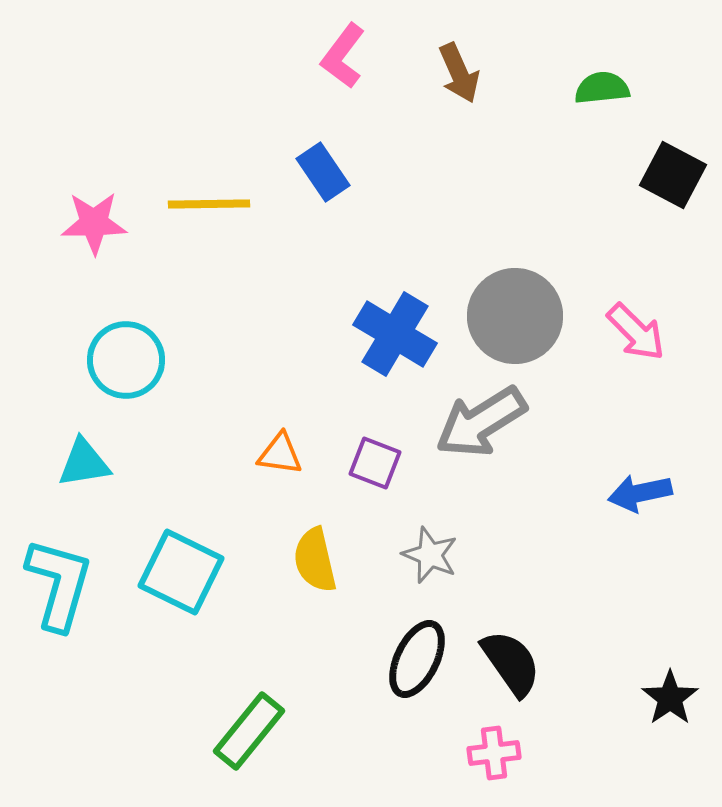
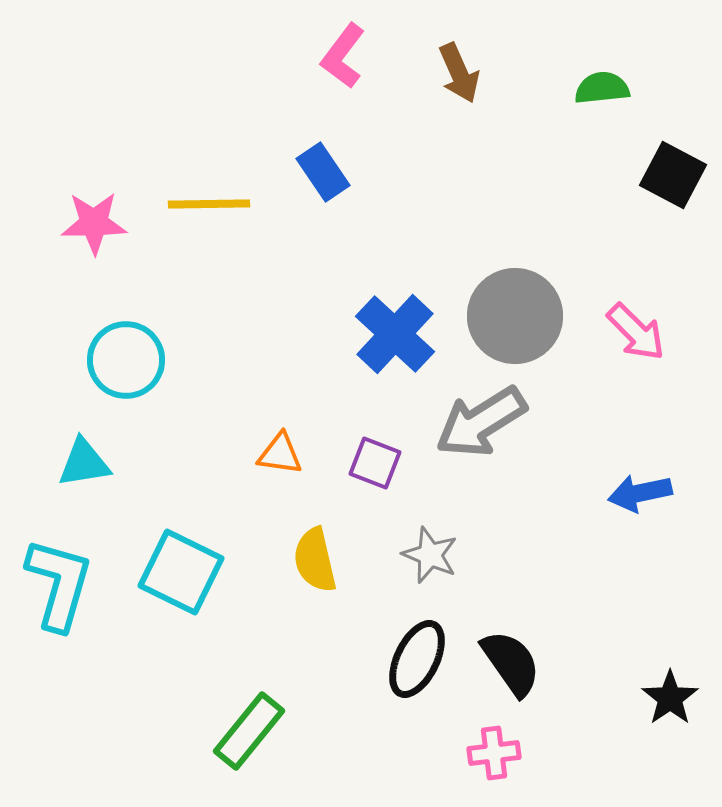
blue cross: rotated 12 degrees clockwise
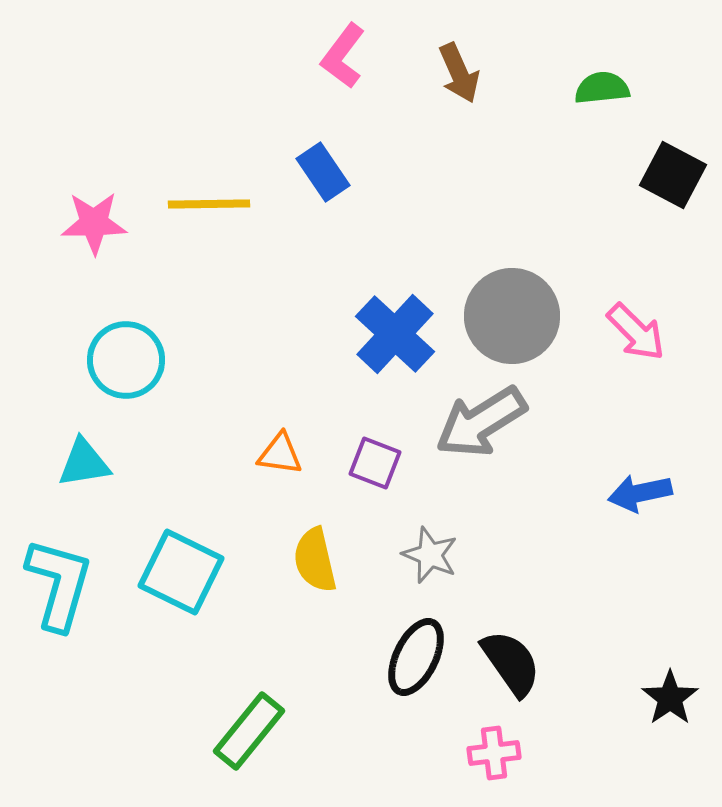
gray circle: moved 3 px left
black ellipse: moved 1 px left, 2 px up
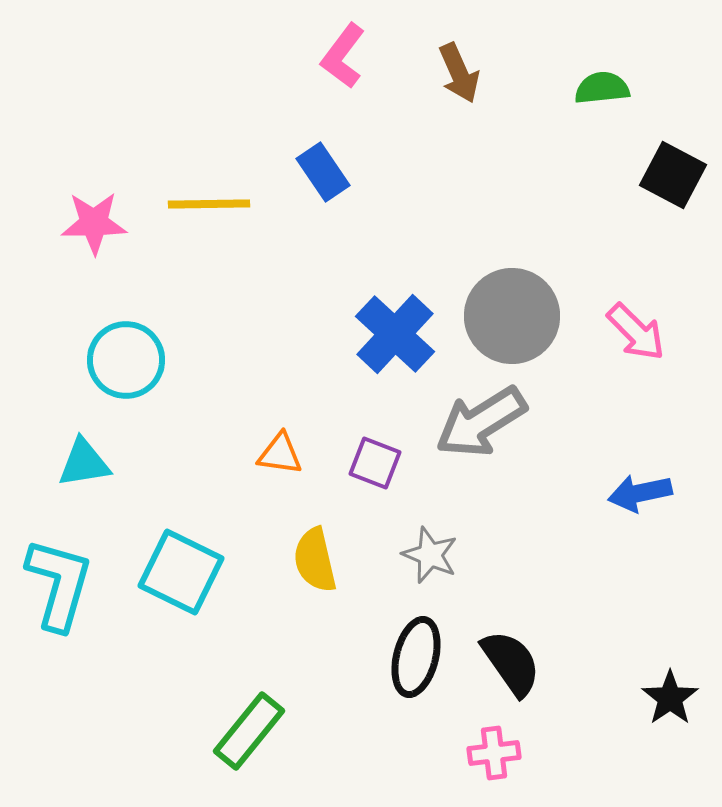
black ellipse: rotated 12 degrees counterclockwise
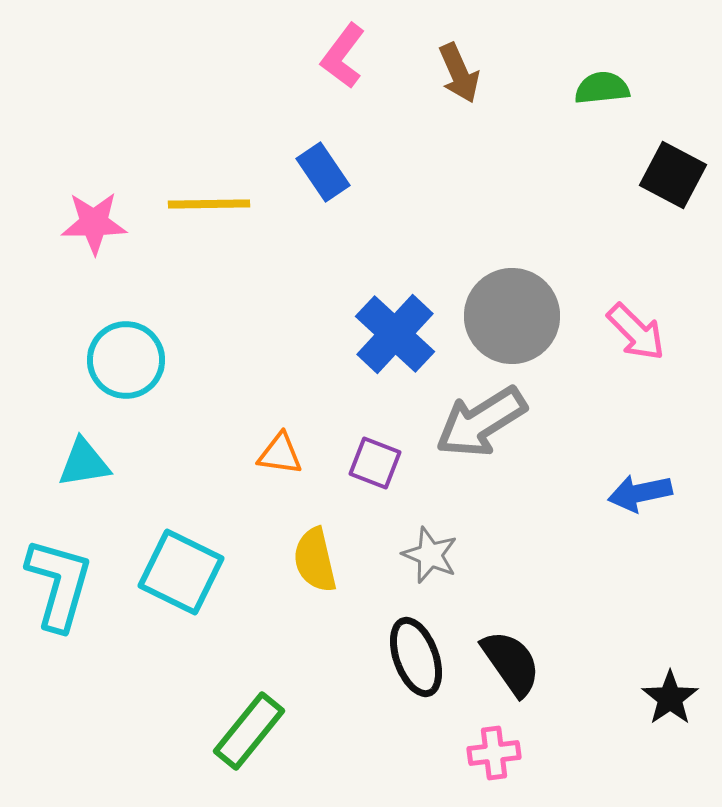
black ellipse: rotated 34 degrees counterclockwise
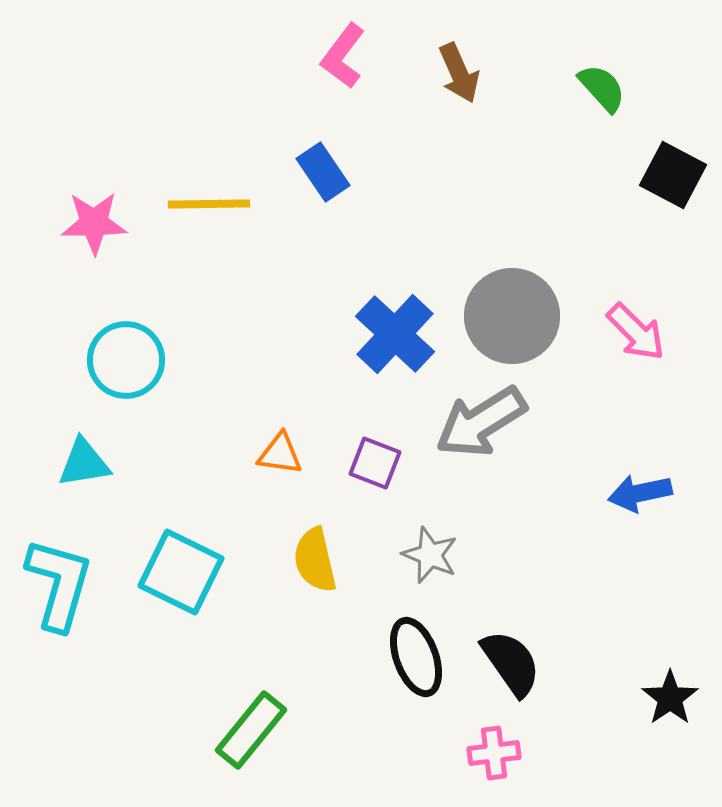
green semicircle: rotated 54 degrees clockwise
green rectangle: moved 2 px right, 1 px up
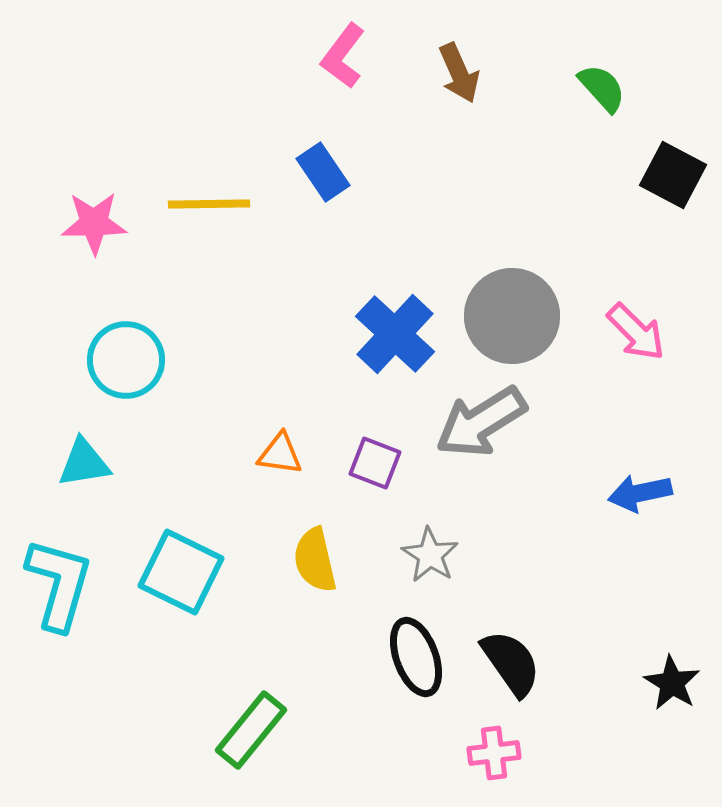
gray star: rotated 10 degrees clockwise
black star: moved 2 px right, 15 px up; rotated 6 degrees counterclockwise
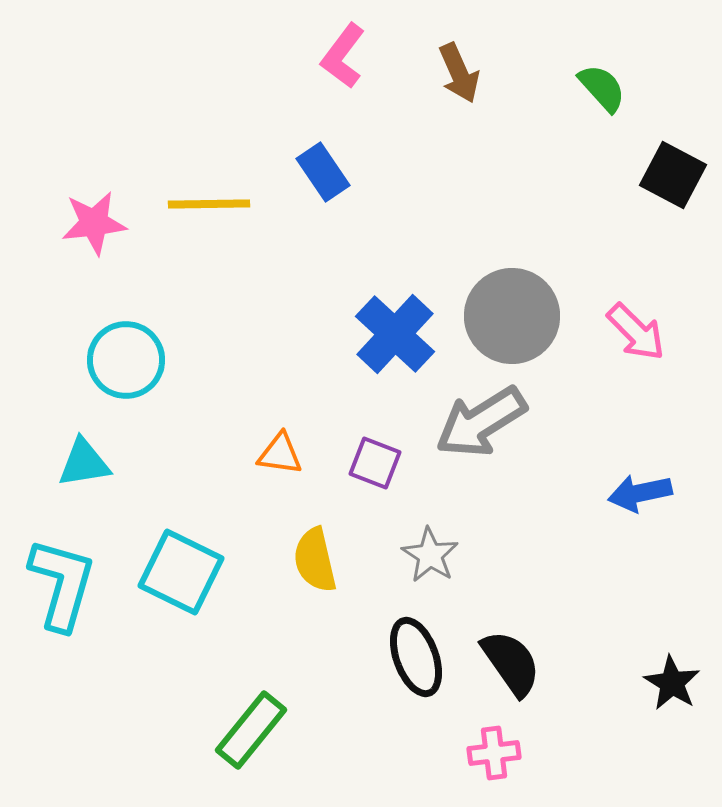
pink star: rotated 6 degrees counterclockwise
cyan L-shape: moved 3 px right
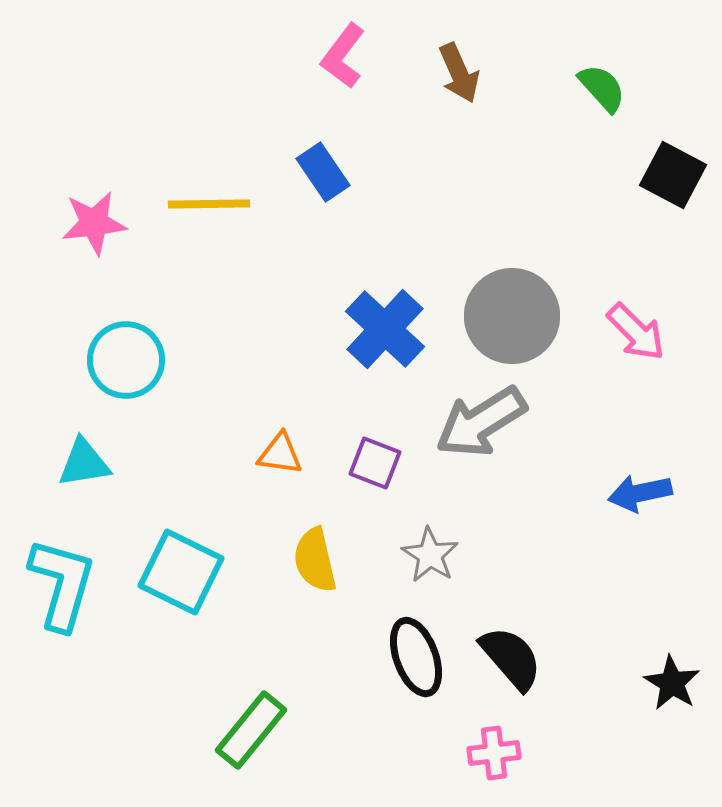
blue cross: moved 10 px left, 5 px up
black semicircle: moved 5 px up; rotated 6 degrees counterclockwise
